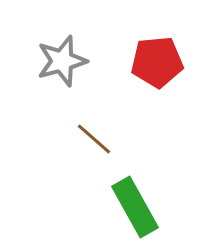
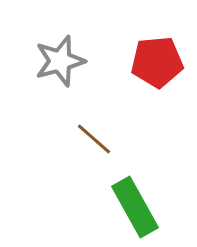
gray star: moved 2 px left
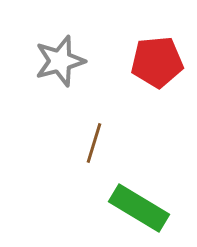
brown line: moved 4 px down; rotated 66 degrees clockwise
green rectangle: moved 4 px right, 1 px down; rotated 30 degrees counterclockwise
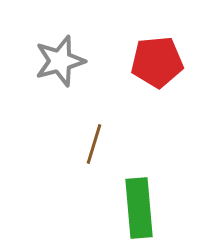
brown line: moved 1 px down
green rectangle: rotated 54 degrees clockwise
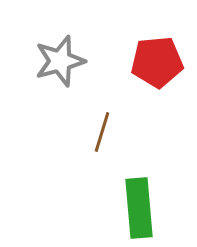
brown line: moved 8 px right, 12 px up
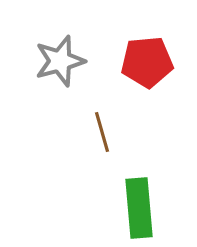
red pentagon: moved 10 px left
brown line: rotated 33 degrees counterclockwise
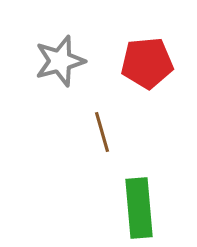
red pentagon: moved 1 px down
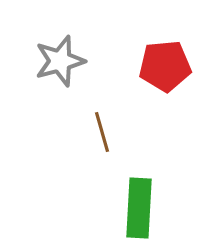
red pentagon: moved 18 px right, 3 px down
green rectangle: rotated 8 degrees clockwise
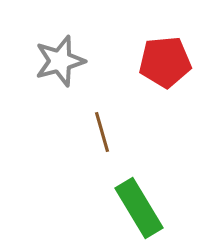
red pentagon: moved 4 px up
green rectangle: rotated 34 degrees counterclockwise
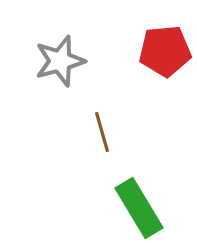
red pentagon: moved 11 px up
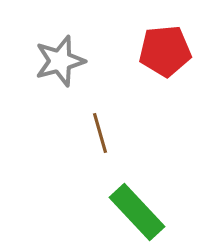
brown line: moved 2 px left, 1 px down
green rectangle: moved 2 px left, 4 px down; rotated 12 degrees counterclockwise
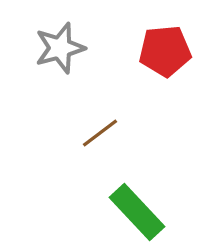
gray star: moved 13 px up
brown line: rotated 69 degrees clockwise
